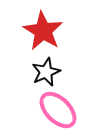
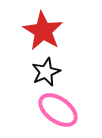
pink ellipse: rotated 9 degrees counterclockwise
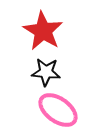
black star: rotated 28 degrees clockwise
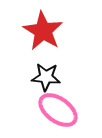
black star: moved 5 px down
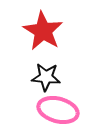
pink ellipse: rotated 21 degrees counterclockwise
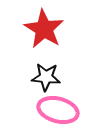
red star: moved 1 px right, 2 px up
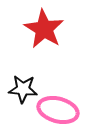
black star: moved 23 px left, 12 px down
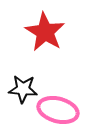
red star: moved 1 px right, 3 px down
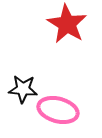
red star: moved 22 px right, 8 px up
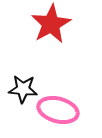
red star: moved 16 px left; rotated 12 degrees clockwise
